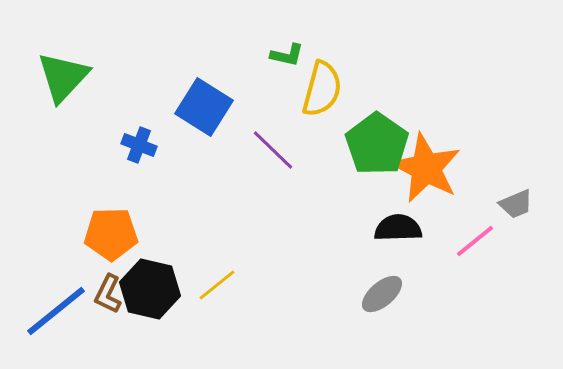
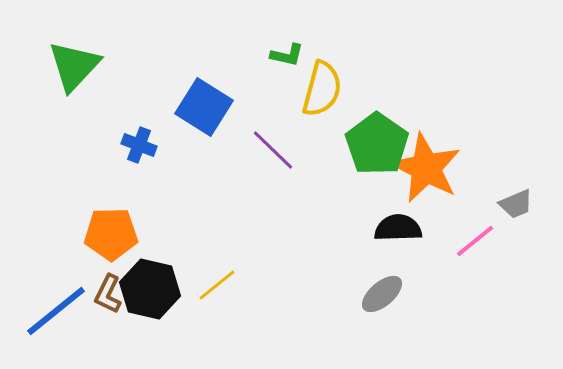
green triangle: moved 11 px right, 11 px up
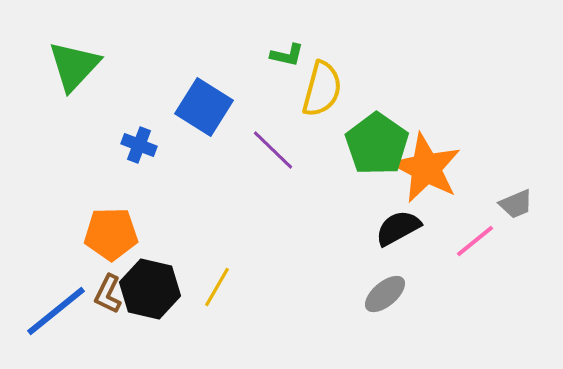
black semicircle: rotated 27 degrees counterclockwise
yellow line: moved 2 px down; rotated 21 degrees counterclockwise
gray ellipse: moved 3 px right
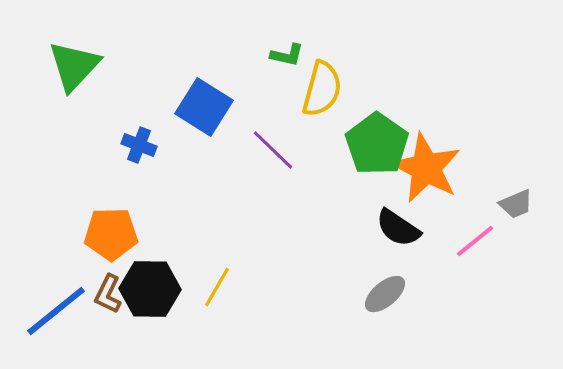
black semicircle: rotated 117 degrees counterclockwise
black hexagon: rotated 12 degrees counterclockwise
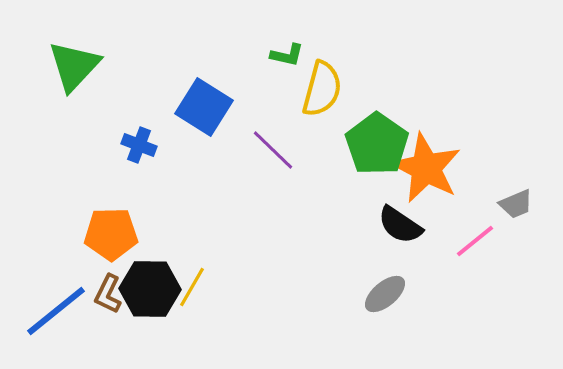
black semicircle: moved 2 px right, 3 px up
yellow line: moved 25 px left
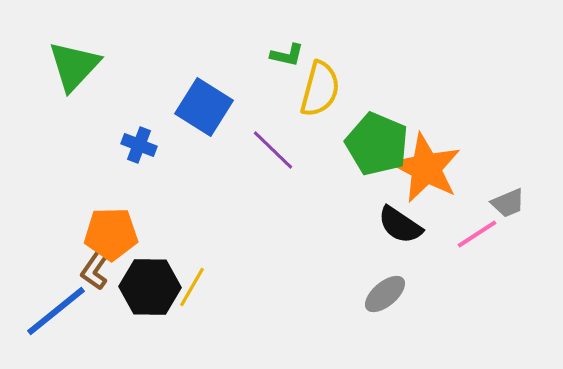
yellow semicircle: moved 2 px left
green pentagon: rotated 12 degrees counterclockwise
gray trapezoid: moved 8 px left, 1 px up
pink line: moved 2 px right, 7 px up; rotated 6 degrees clockwise
black hexagon: moved 2 px up
brown L-shape: moved 13 px left, 24 px up; rotated 9 degrees clockwise
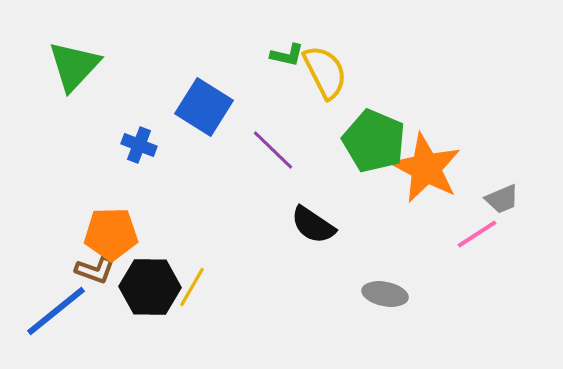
yellow semicircle: moved 5 px right, 17 px up; rotated 42 degrees counterclockwise
green pentagon: moved 3 px left, 3 px up
gray trapezoid: moved 6 px left, 4 px up
black semicircle: moved 87 px left
brown L-shape: rotated 105 degrees counterclockwise
gray ellipse: rotated 51 degrees clockwise
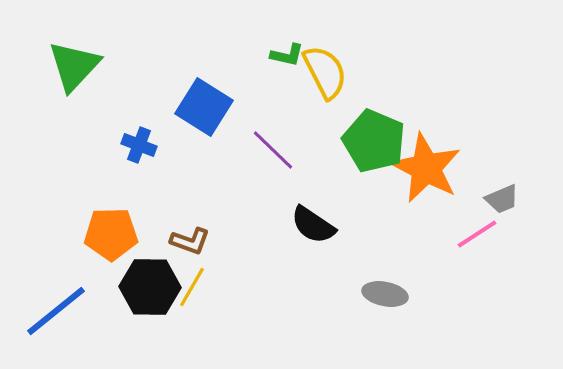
brown L-shape: moved 95 px right, 29 px up
